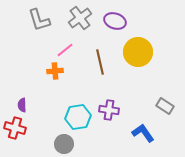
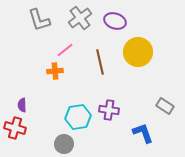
blue L-shape: rotated 15 degrees clockwise
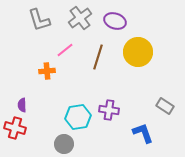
brown line: moved 2 px left, 5 px up; rotated 30 degrees clockwise
orange cross: moved 8 px left
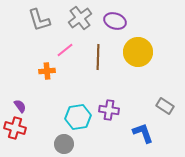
brown line: rotated 15 degrees counterclockwise
purple semicircle: moved 2 px left, 1 px down; rotated 144 degrees clockwise
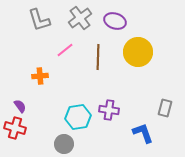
orange cross: moved 7 px left, 5 px down
gray rectangle: moved 2 px down; rotated 72 degrees clockwise
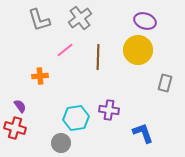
purple ellipse: moved 30 px right
yellow circle: moved 2 px up
gray rectangle: moved 25 px up
cyan hexagon: moved 2 px left, 1 px down
gray circle: moved 3 px left, 1 px up
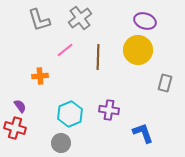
cyan hexagon: moved 6 px left, 4 px up; rotated 15 degrees counterclockwise
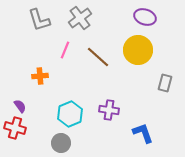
purple ellipse: moved 4 px up
pink line: rotated 30 degrees counterclockwise
brown line: rotated 50 degrees counterclockwise
